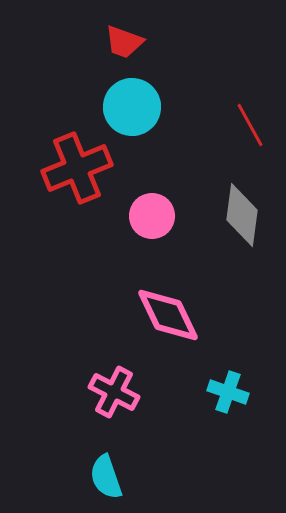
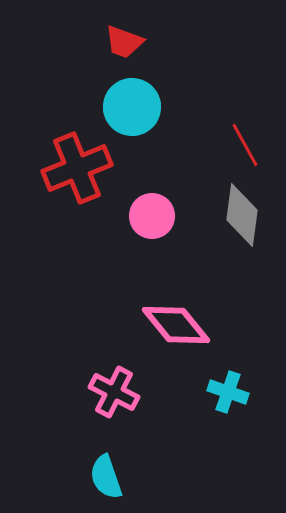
red line: moved 5 px left, 20 px down
pink diamond: moved 8 px right, 10 px down; rotated 14 degrees counterclockwise
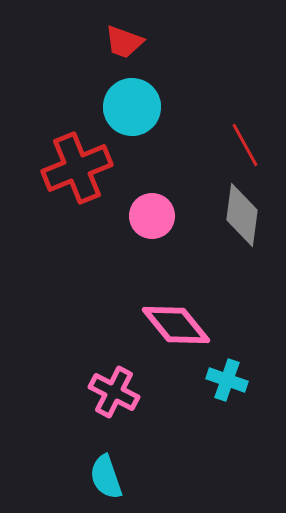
cyan cross: moved 1 px left, 12 px up
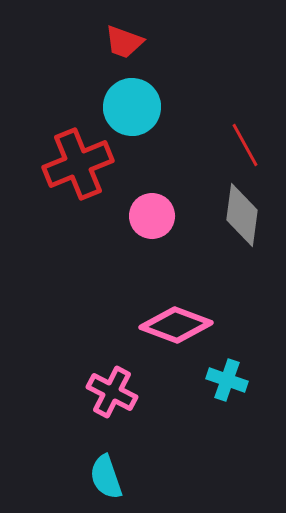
red cross: moved 1 px right, 4 px up
pink diamond: rotated 30 degrees counterclockwise
pink cross: moved 2 px left
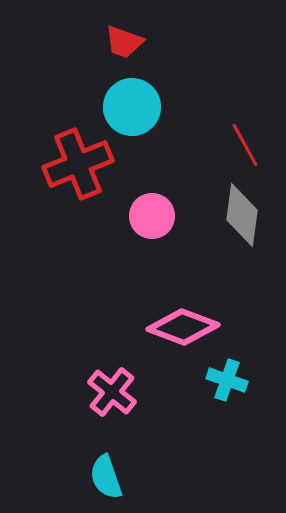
pink diamond: moved 7 px right, 2 px down
pink cross: rotated 12 degrees clockwise
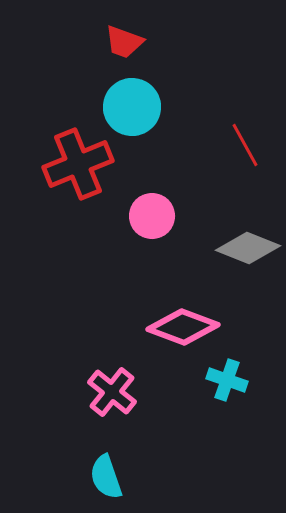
gray diamond: moved 6 px right, 33 px down; rotated 76 degrees counterclockwise
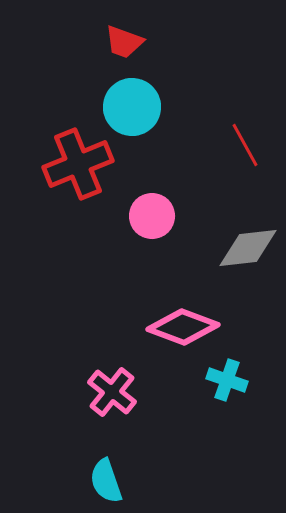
gray diamond: rotated 28 degrees counterclockwise
cyan semicircle: moved 4 px down
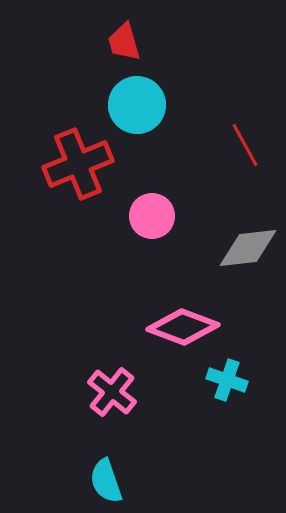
red trapezoid: rotated 54 degrees clockwise
cyan circle: moved 5 px right, 2 px up
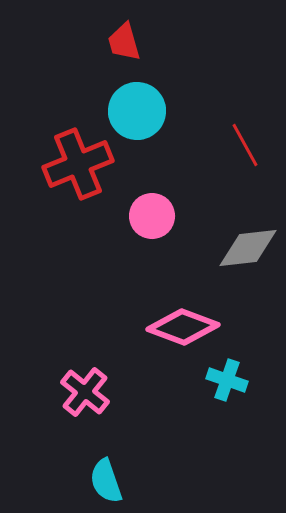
cyan circle: moved 6 px down
pink cross: moved 27 px left
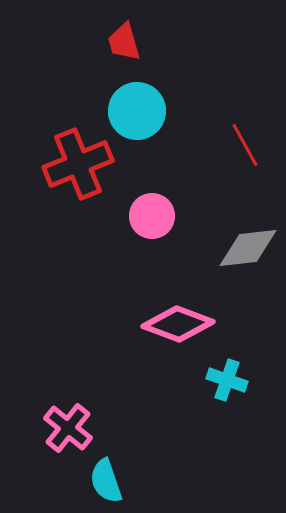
pink diamond: moved 5 px left, 3 px up
pink cross: moved 17 px left, 36 px down
